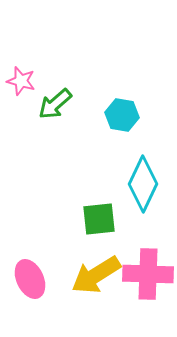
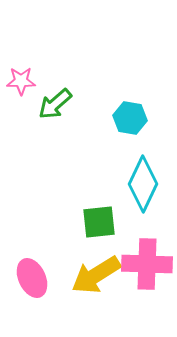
pink star: rotated 16 degrees counterclockwise
cyan hexagon: moved 8 px right, 3 px down
green square: moved 3 px down
pink cross: moved 1 px left, 10 px up
pink ellipse: moved 2 px right, 1 px up
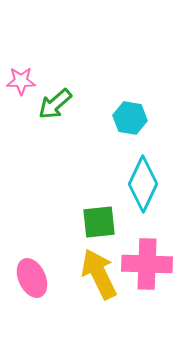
yellow arrow: moved 3 px right, 1 px up; rotated 96 degrees clockwise
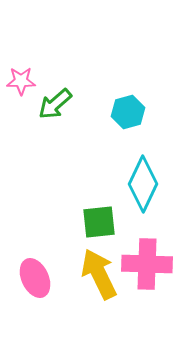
cyan hexagon: moved 2 px left, 6 px up; rotated 24 degrees counterclockwise
pink ellipse: moved 3 px right
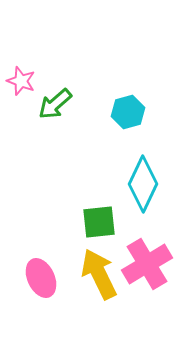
pink star: rotated 20 degrees clockwise
pink cross: rotated 33 degrees counterclockwise
pink ellipse: moved 6 px right
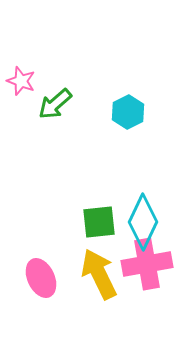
cyan hexagon: rotated 12 degrees counterclockwise
cyan diamond: moved 38 px down
pink cross: rotated 21 degrees clockwise
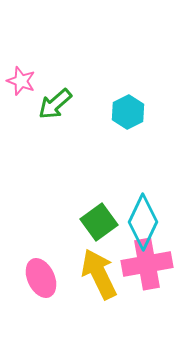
green square: rotated 30 degrees counterclockwise
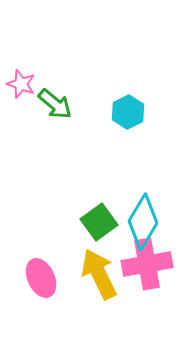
pink star: moved 3 px down
green arrow: rotated 99 degrees counterclockwise
cyan diamond: rotated 6 degrees clockwise
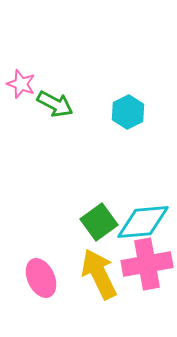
green arrow: rotated 12 degrees counterclockwise
cyan diamond: rotated 54 degrees clockwise
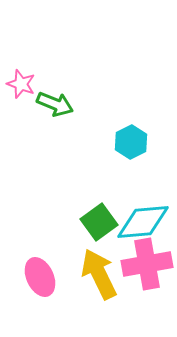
green arrow: rotated 6 degrees counterclockwise
cyan hexagon: moved 3 px right, 30 px down
pink ellipse: moved 1 px left, 1 px up
